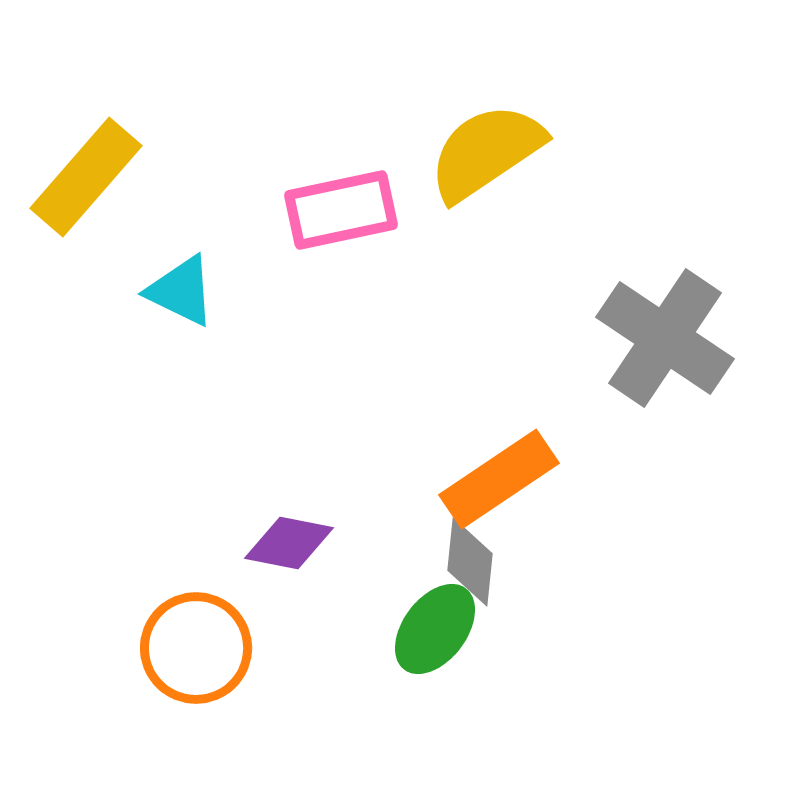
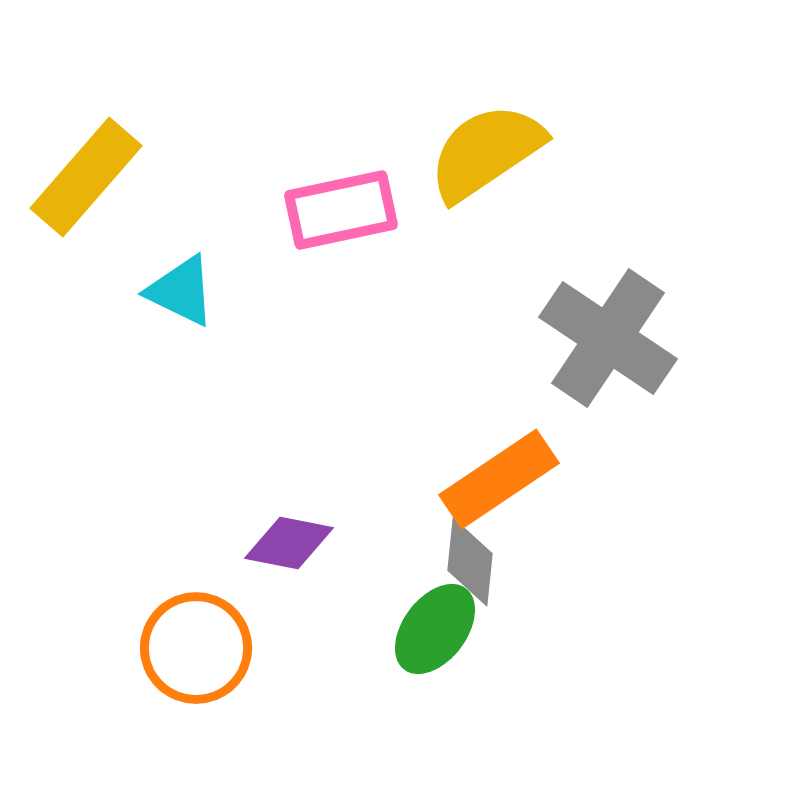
gray cross: moved 57 px left
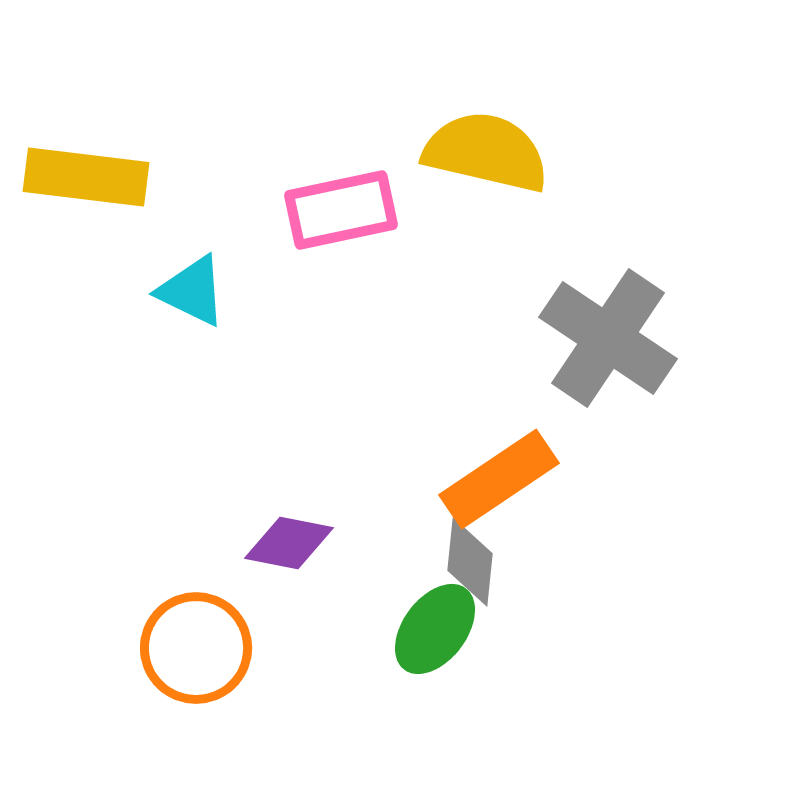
yellow semicircle: rotated 47 degrees clockwise
yellow rectangle: rotated 56 degrees clockwise
cyan triangle: moved 11 px right
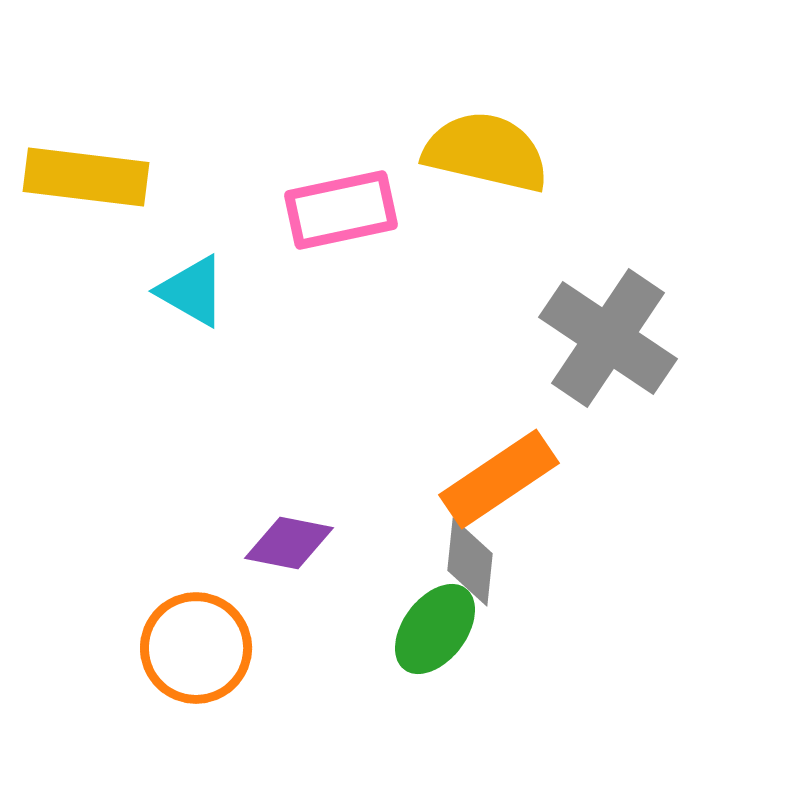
cyan triangle: rotated 4 degrees clockwise
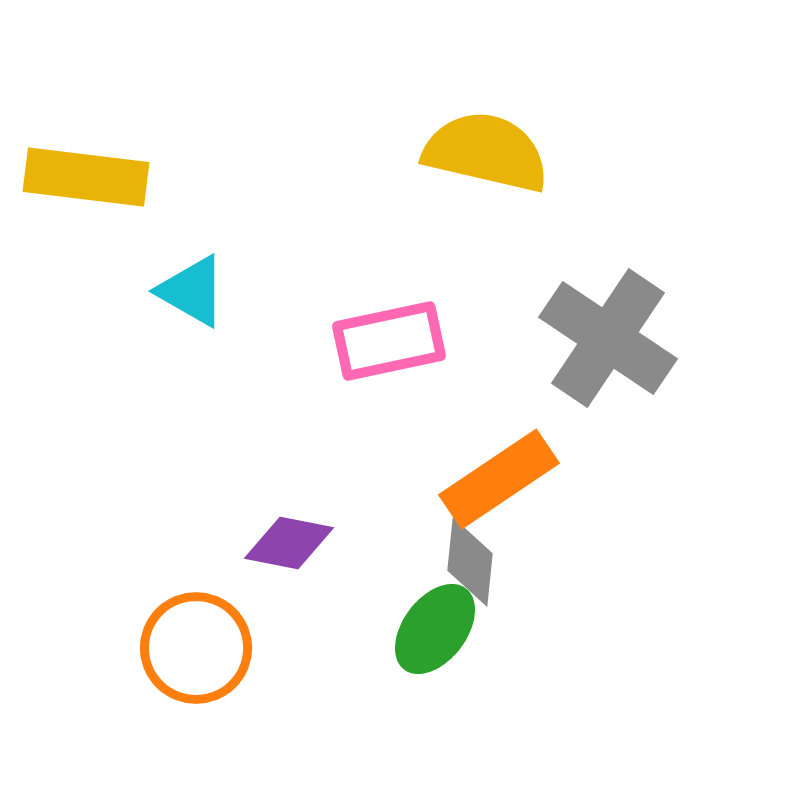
pink rectangle: moved 48 px right, 131 px down
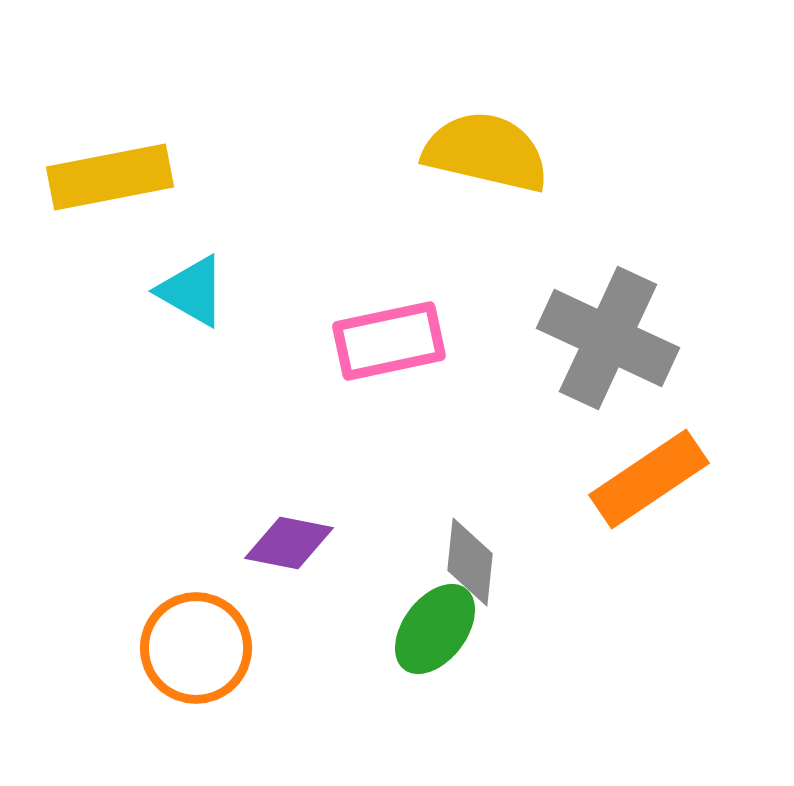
yellow rectangle: moved 24 px right; rotated 18 degrees counterclockwise
gray cross: rotated 9 degrees counterclockwise
orange rectangle: moved 150 px right
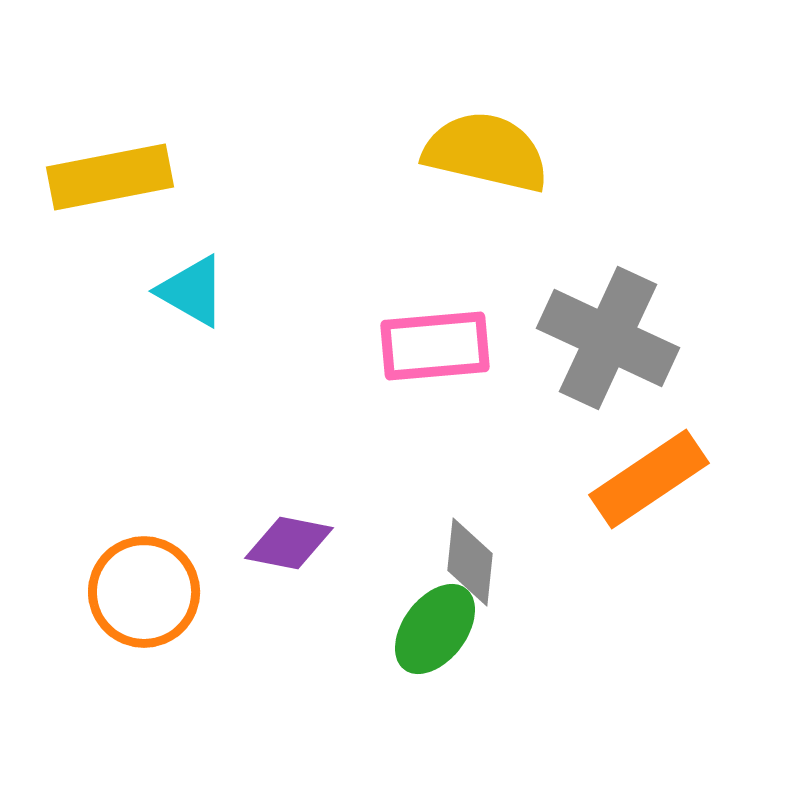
pink rectangle: moved 46 px right, 5 px down; rotated 7 degrees clockwise
orange circle: moved 52 px left, 56 px up
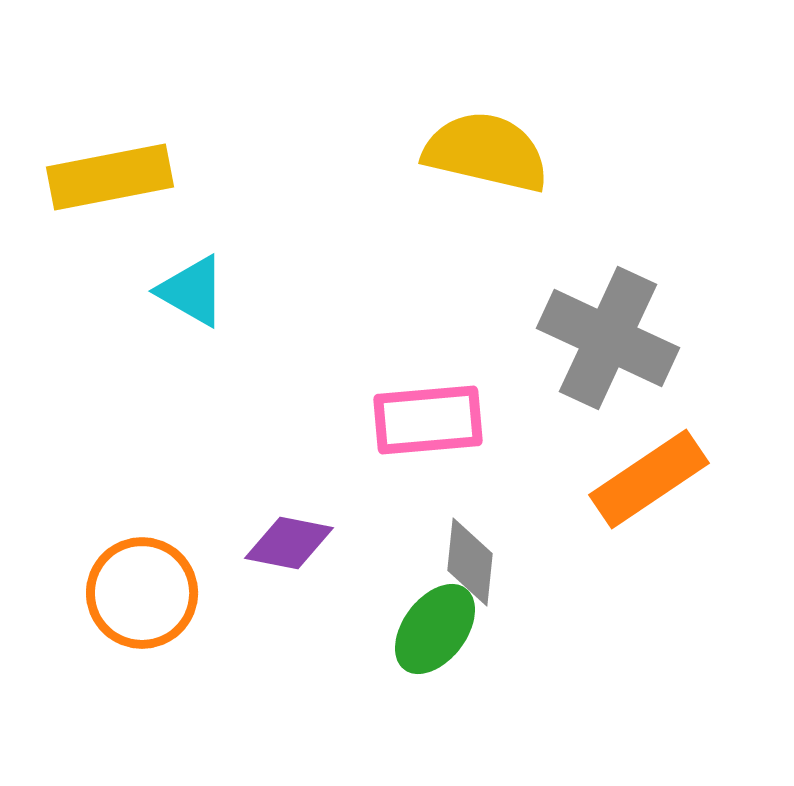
pink rectangle: moved 7 px left, 74 px down
orange circle: moved 2 px left, 1 px down
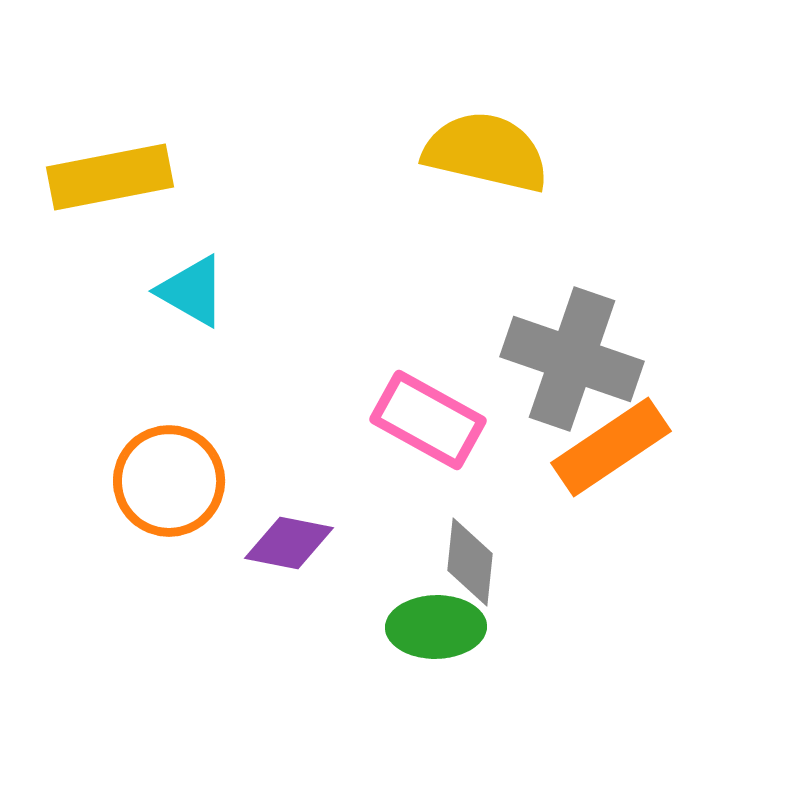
gray cross: moved 36 px left, 21 px down; rotated 6 degrees counterclockwise
pink rectangle: rotated 34 degrees clockwise
orange rectangle: moved 38 px left, 32 px up
orange circle: moved 27 px right, 112 px up
green ellipse: moved 1 px right, 2 px up; rotated 52 degrees clockwise
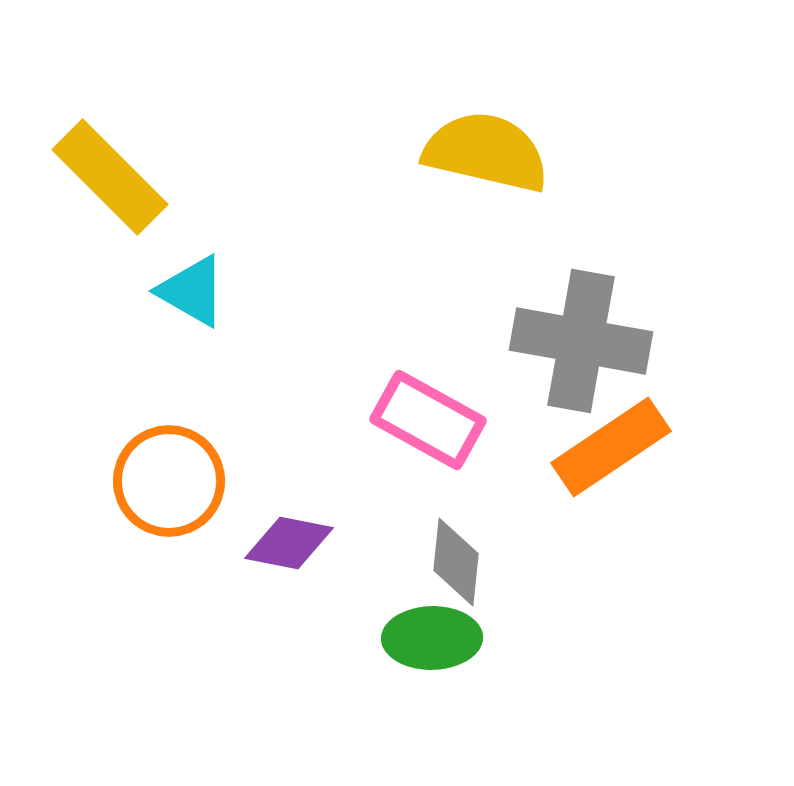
yellow rectangle: rotated 56 degrees clockwise
gray cross: moved 9 px right, 18 px up; rotated 9 degrees counterclockwise
gray diamond: moved 14 px left
green ellipse: moved 4 px left, 11 px down
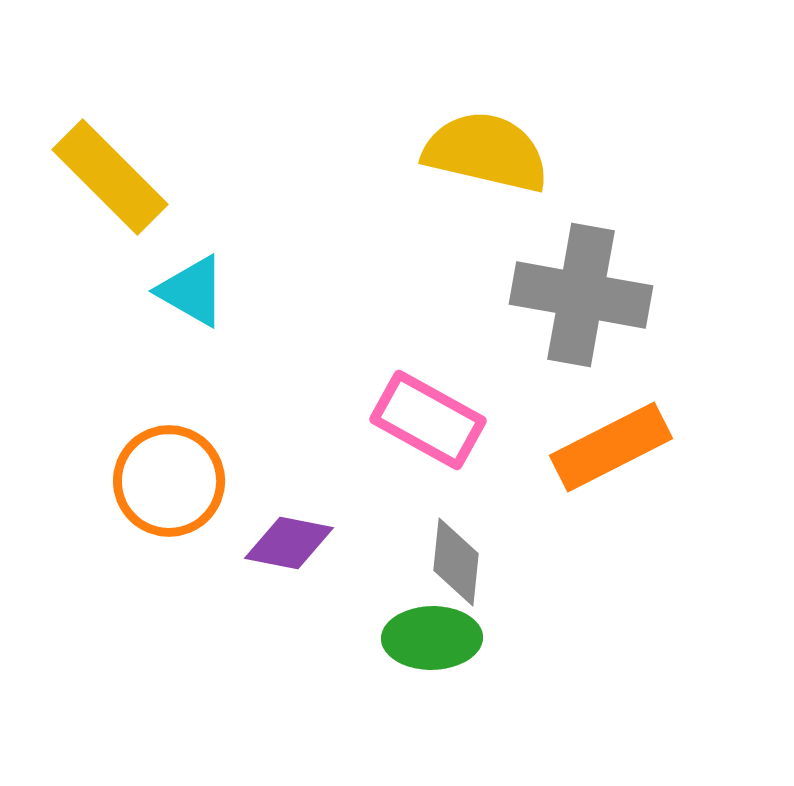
gray cross: moved 46 px up
orange rectangle: rotated 7 degrees clockwise
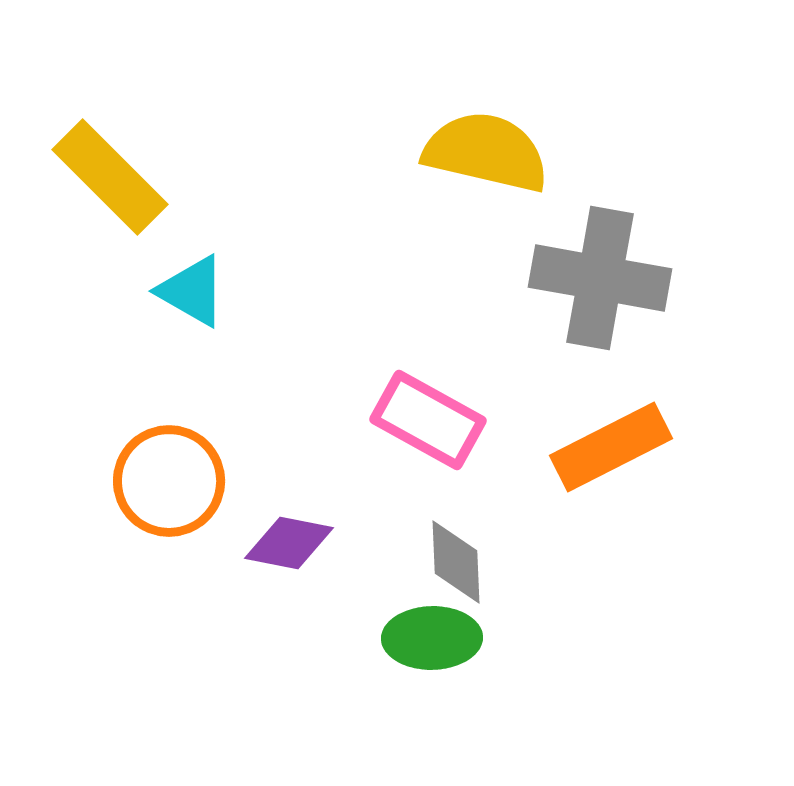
gray cross: moved 19 px right, 17 px up
gray diamond: rotated 8 degrees counterclockwise
